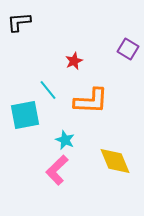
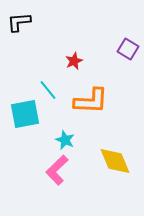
cyan square: moved 1 px up
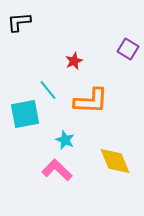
pink L-shape: rotated 88 degrees clockwise
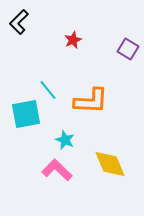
black L-shape: rotated 40 degrees counterclockwise
red star: moved 1 px left, 21 px up
cyan square: moved 1 px right
yellow diamond: moved 5 px left, 3 px down
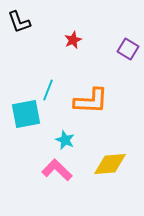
black L-shape: rotated 65 degrees counterclockwise
cyan line: rotated 60 degrees clockwise
yellow diamond: rotated 72 degrees counterclockwise
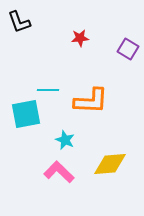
red star: moved 7 px right, 2 px up; rotated 18 degrees clockwise
cyan line: rotated 70 degrees clockwise
pink L-shape: moved 2 px right, 2 px down
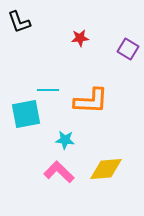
cyan star: rotated 18 degrees counterclockwise
yellow diamond: moved 4 px left, 5 px down
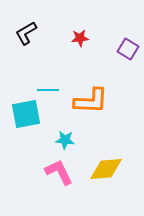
black L-shape: moved 7 px right, 11 px down; rotated 80 degrees clockwise
pink L-shape: rotated 20 degrees clockwise
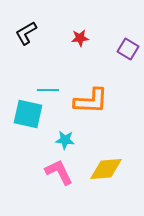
cyan square: moved 2 px right; rotated 24 degrees clockwise
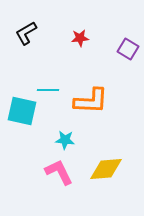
cyan square: moved 6 px left, 3 px up
